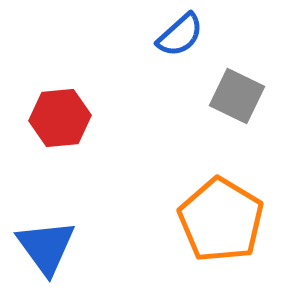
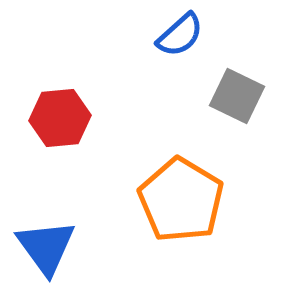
orange pentagon: moved 40 px left, 20 px up
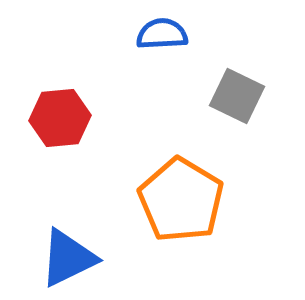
blue semicircle: moved 18 px left, 1 px up; rotated 141 degrees counterclockwise
blue triangle: moved 22 px right, 11 px down; rotated 40 degrees clockwise
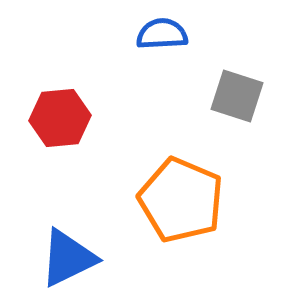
gray square: rotated 8 degrees counterclockwise
orange pentagon: rotated 8 degrees counterclockwise
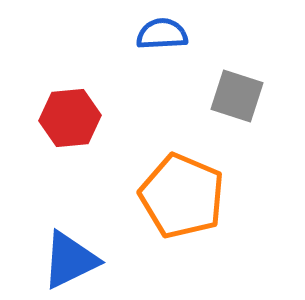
red hexagon: moved 10 px right
orange pentagon: moved 1 px right, 4 px up
blue triangle: moved 2 px right, 2 px down
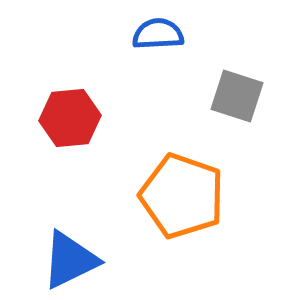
blue semicircle: moved 4 px left
orange pentagon: rotated 4 degrees counterclockwise
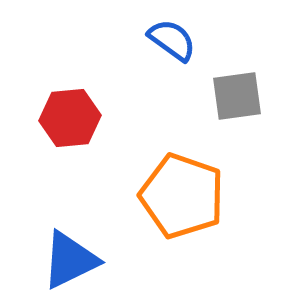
blue semicircle: moved 14 px right, 6 px down; rotated 39 degrees clockwise
gray square: rotated 26 degrees counterclockwise
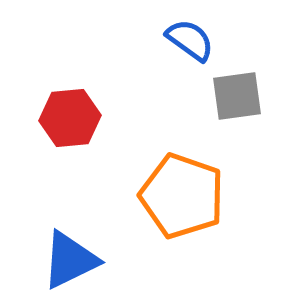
blue semicircle: moved 18 px right
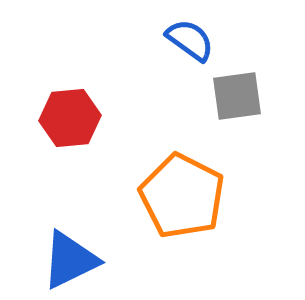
orange pentagon: rotated 8 degrees clockwise
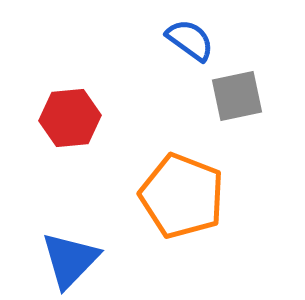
gray square: rotated 4 degrees counterclockwise
orange pentagon: rotated 6 degrees counterclockwise
blue triangle: rotated 20 degrees counterclockwise
